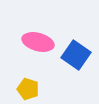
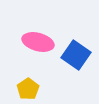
yellow pentagon: rotated 20 degrees clockwise
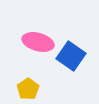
blue square: moved 5 px left, 1 px down
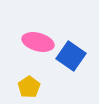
yellow pentagon: moved 1 px right, 2 px up
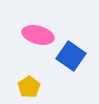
pink ellipse: moved 7 px up
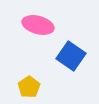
pink ellipse: moved 10 px up
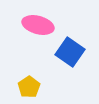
blue square: moved 1 px left, 4 px up
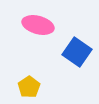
blue square: moved 7 px right
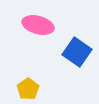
yellow pentagon: moved 1 px left, 2 px down
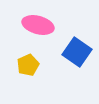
yellow pentagon: moved 24 px up; rotated 10 degrees clockwise
